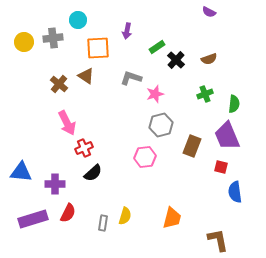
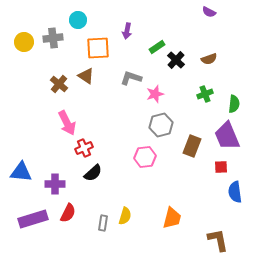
red square: rotated 16 degrees counterclockwise
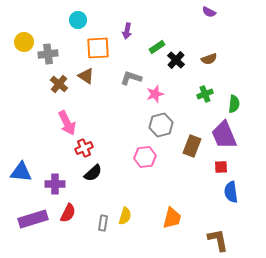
gray cross: moved 5 px left, 16 px down
purple trapezoid: moved 3 px left, 1 px up
blue semicircle: moved 4 px left
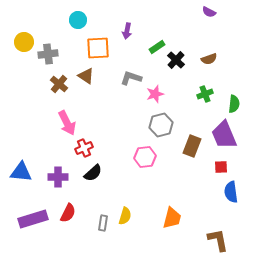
purple cross: moved 3 px right, 7 px up
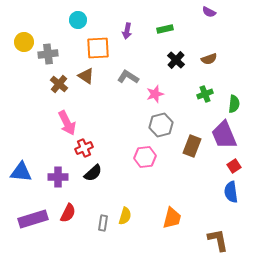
green rectangle: moved 8 px right, 18 px up; rotated 21 degrees clockwise
gray L-shape: moved 3 px left, 1 px up; rotated 15 degrees clockwise
red square: moved 13 px right, 1 px up; rotated 32 degrees counterclockwise
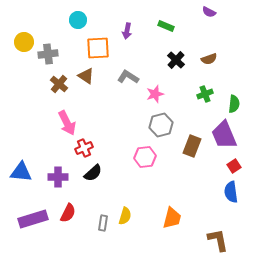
green rectangle: moved 1 px right, 3 px up; rotated 35 degrees clockwise
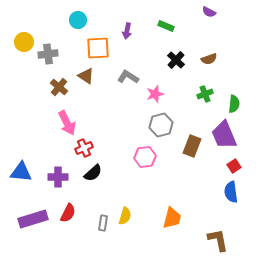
brown cross: moved 3 px down
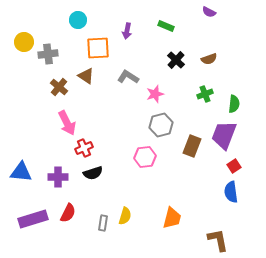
purple trapezoid: rotated 44 degrees clockwise
black semicircle: rotated 24 degrees clockwise
